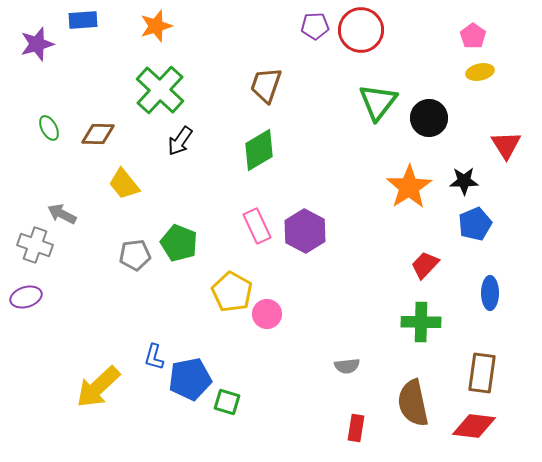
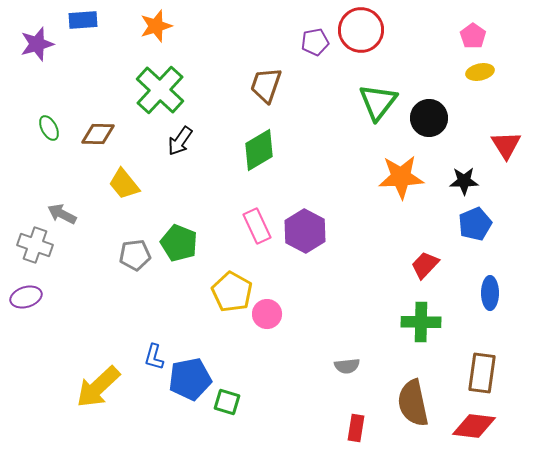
purple pentagon at (315, 26): moved 16 px down; rotated 8 degrees counterclockwise
orange star at (409, 187): moved 8 px left, 10 px up; rotated 30 degrees clockwise
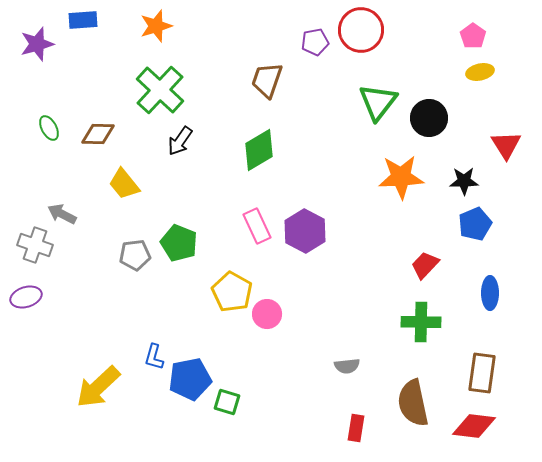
brown trapezoid at (266, 85): moved 1 px right, 5 px up
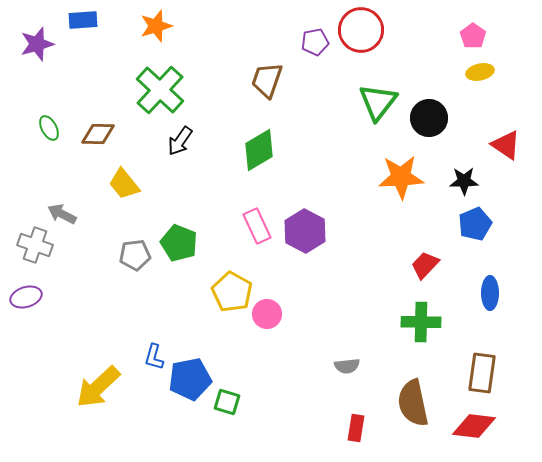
red triangle at (506, 145): rotated 24 degrees counterclockwise
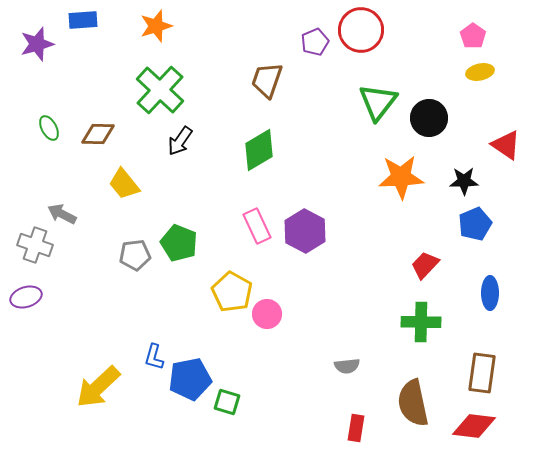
purple pentagon at (315, 42): rotated 12 degrees counterclockwise
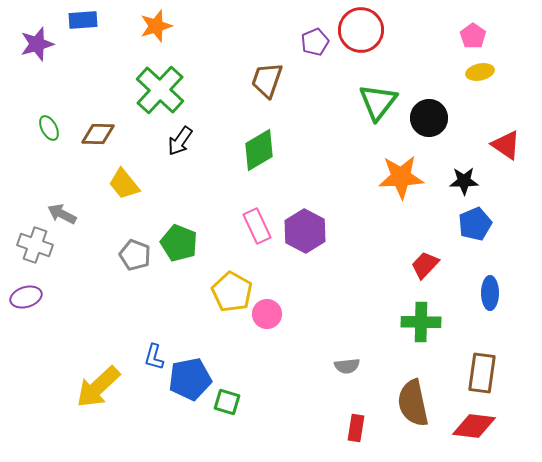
gray pentagon at (135, 255): rotated 28 degrees clockwise
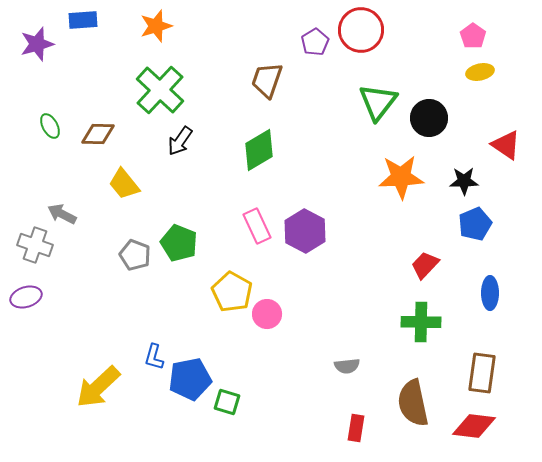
purple pentagon at (315, 42): rotated 8 degrees counterclockwise
green ellipse at (49, 128): moved 1 px right, 2 px up
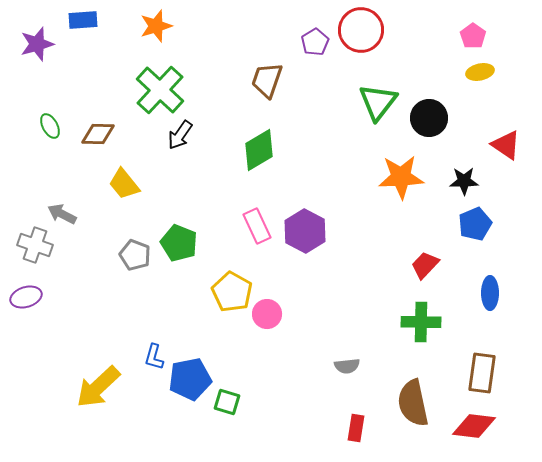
black arrow at (180, 141): moved 6 px up
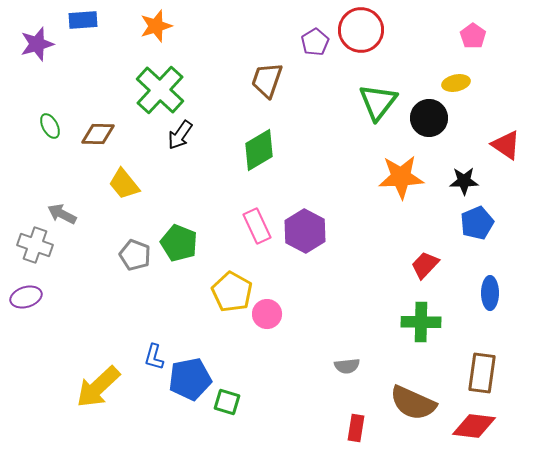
yellow ellipse at (480, 72): moved 24 px left, 11 px down
blue pentagon at (475, 224): moved 2 px right, 1 px up
brown semicircle at (413, 403): rotated 54 degrees counterclockwise
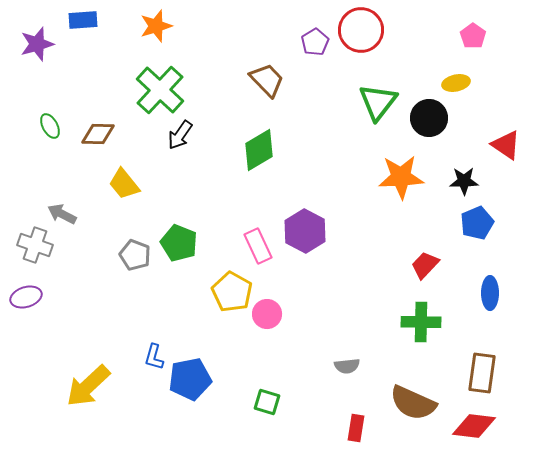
brown trapezoid at (267, 80): rotated 117 degrees clockwise
pink rectangle at (257, 226): moved 1 px right, 20 px down
yellow arrow at (98, 387): moved 10 px left, 1 px up
green square at (227, 402): moved 40 px right
